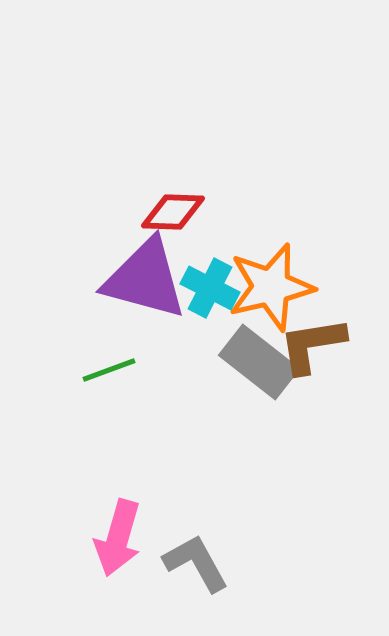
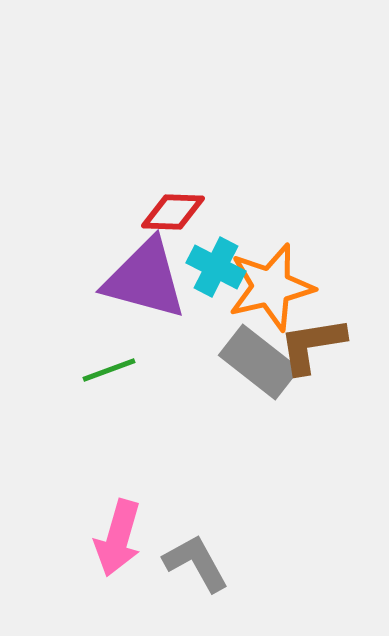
cyan cross: moved 6 px right, 21 px up
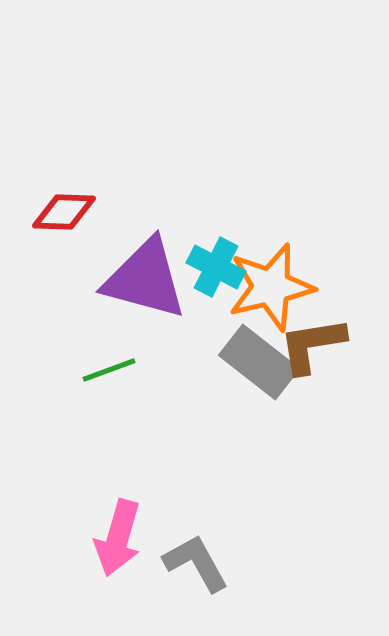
red diamond: moved 109 px left
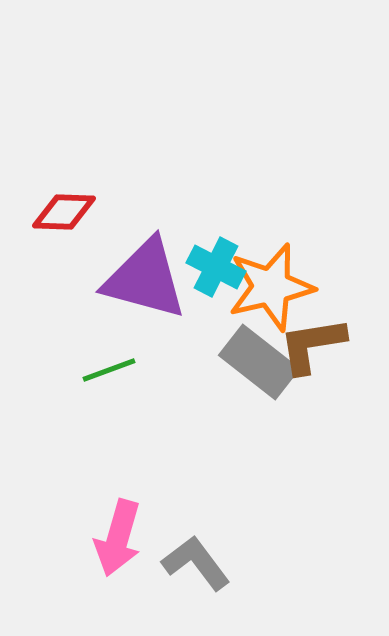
gray L-shape: rotated 8 degrees counterclockwise
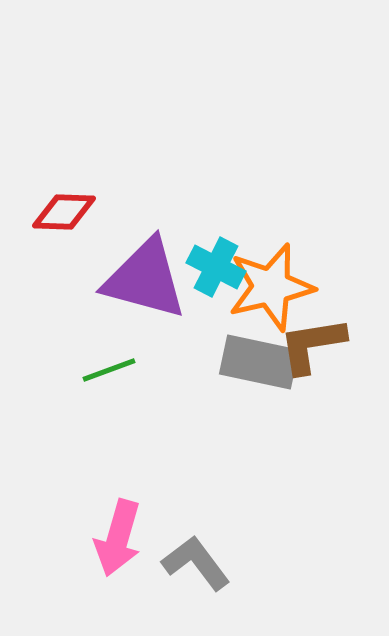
gray rectangle: rotated 26 degrees counterclockwise
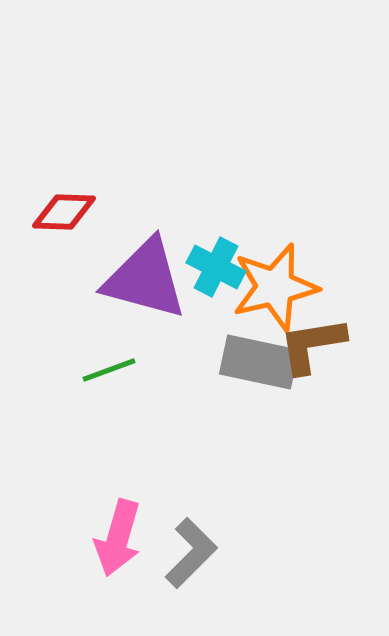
orange star: moved 4 px right
gray L-shape: moved 5 px left, 10 px up; rotated 82 degrees clockwise
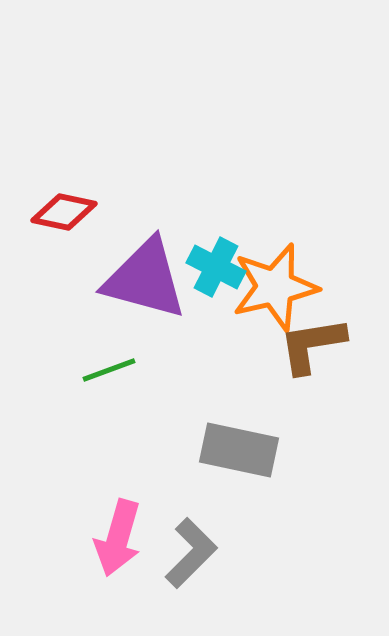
red diamond: rotated 10 degrees clockwise
gray rectangle: moved 20 px left, 88 px down
